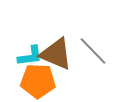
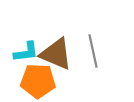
gray line: rotated 32 degrees clockwise
cyan L-shape: moved 4 px left, 4 px up
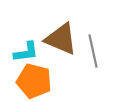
brown triangle: moved 5 px right, 15 px up
orange pentagon: moved 4 px left; rotated 12 degrees clockwise
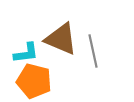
cyan L-shape: moved 1 px down
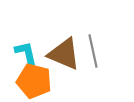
brown triangle: moved 3 px right, 15 px down
cyan L-shape: rotated 96 degrees counterclockwise
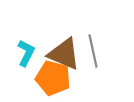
cyan L-shape: rotated 40 degrees clockwise
orange pentagon: moved 19 px right, 3 px up
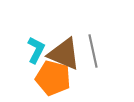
cyan L-shape: moved 10 px right, 3 px up
